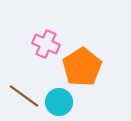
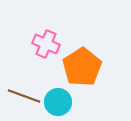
brown line: rotated 16 degrees counterclockwise
cyan circle: moved 1 px left
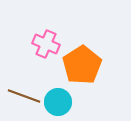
orange pentagon: moved 2 px up
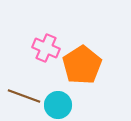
pink cross: moved 4 px down
cyan circle: moved 3 px down
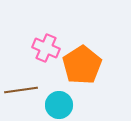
brown line: moved 3 px left, 6 px up; rotated 28 degrees counterclockwise
cyan circle: moved 1 px right
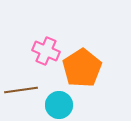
pink cross: moved 3 px down
orange pentagon: moved 3 px down
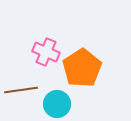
pink cross: moved 1 px down
cyan circle: moved 2 px left, 1 px up
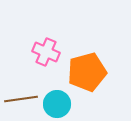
orange pentagon: moved 5 px right, 4 px down; rotated 18 degrees clockwise
brown line: moved 9 px down
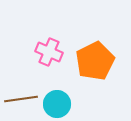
pink cross: moved 3 px right
orange pentagon: moved 8 px right, 11 px up; rotated 12 degrees counterclockwise
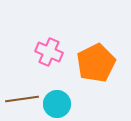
orange pentagon: moved 1 px right, 2 px down
brown line: moved 1 px right
